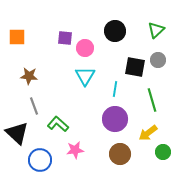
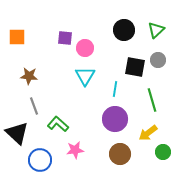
black circle: moved 9 px right, 1 px up
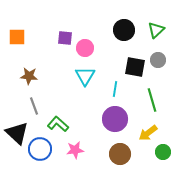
blue circle: moved 11 px up
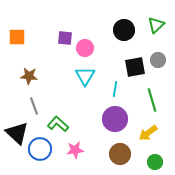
green triangle: moved 5 px up
black square: rotated 20 degrees counterclockwise
green circle: moved 8 px left, 10 px down
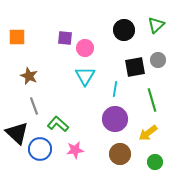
brown star: rotated 18 degrees clockwise
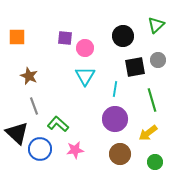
black circle: moved 1 px left, 6 px down
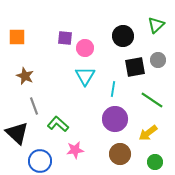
brown star: moved 4 px left
cyan line: moved 2 px left
green line: rotated 40 degrees counterclockwise
blue circle: moved 12 px down
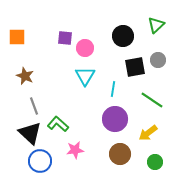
black triangle: moved 13 px right
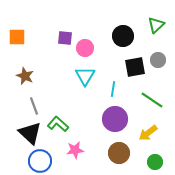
brown circle: moved 1 px left, 1 px up
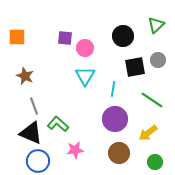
black triangle: moved 1 px right; rotated 20 degrees counterclockwise
blue circle: moved 2 px left
